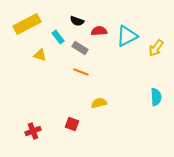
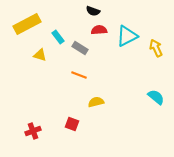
black semicircle: moved 16 px right, 10 px up
red semicircle: moved 1 px up
yellow arrow: rotated 120 degrees clockwise
orange line: moved 2 px left, 3 px down
cyan semicircle: rotated 48 degrees counterclockwise
yellow semicircle: moved 3 px left, 1 px up
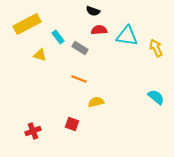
cyan triangle: rotated 35 degrees clockwise
orange line: moved 4 px down
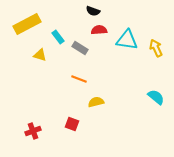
cyan triangle: moved 4 px down
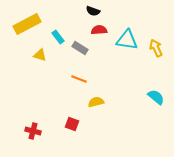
red cross: rotated 35 degrees clockwise
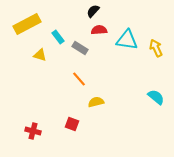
black semicircle: rotated 112 degrees clockwise
orange line: rotated 28 degrees clockwise
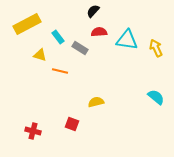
red semicircle: moved 2 px down
orange line: moved 19 px left, 8 px up; rotated 35 degrees counterclockwise
